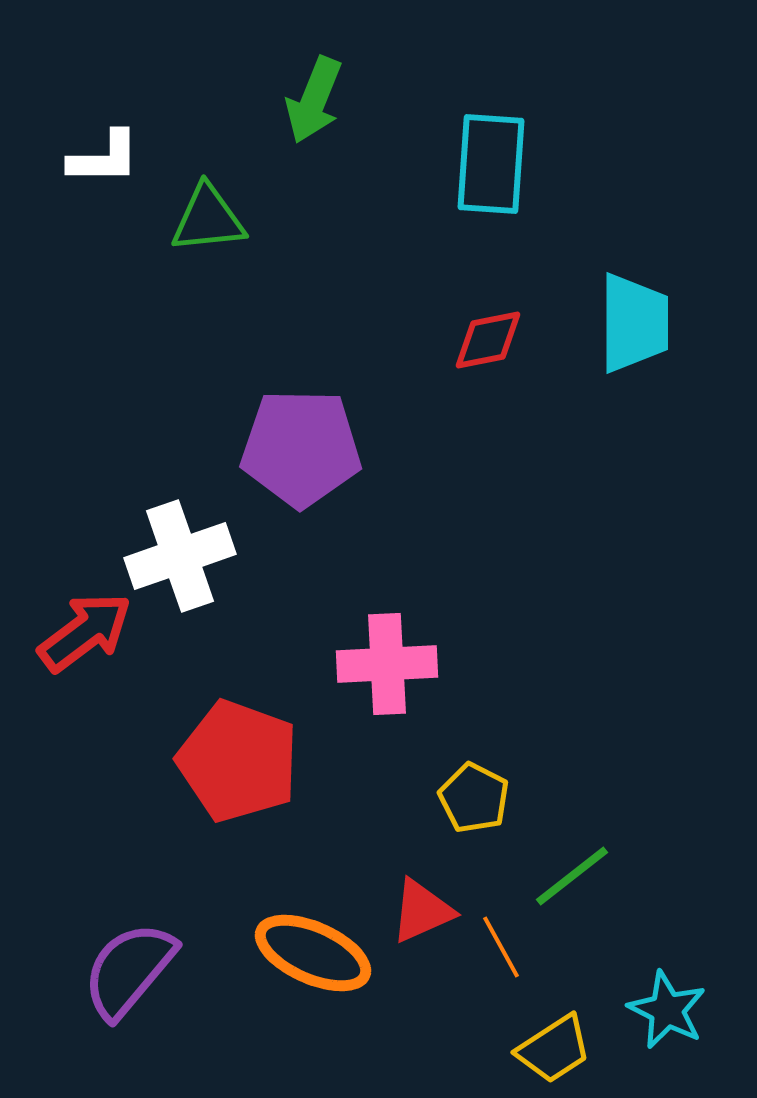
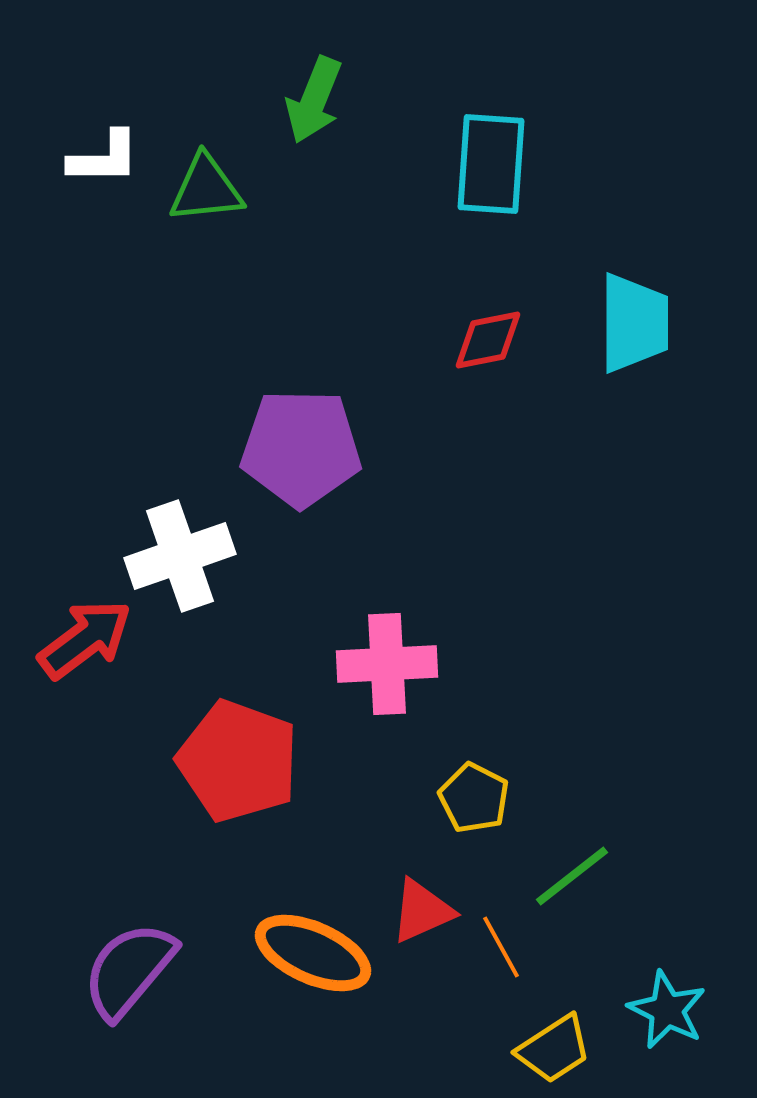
green triangle: moved 2 px left, 30 px up
red arrow: moved 7 px down
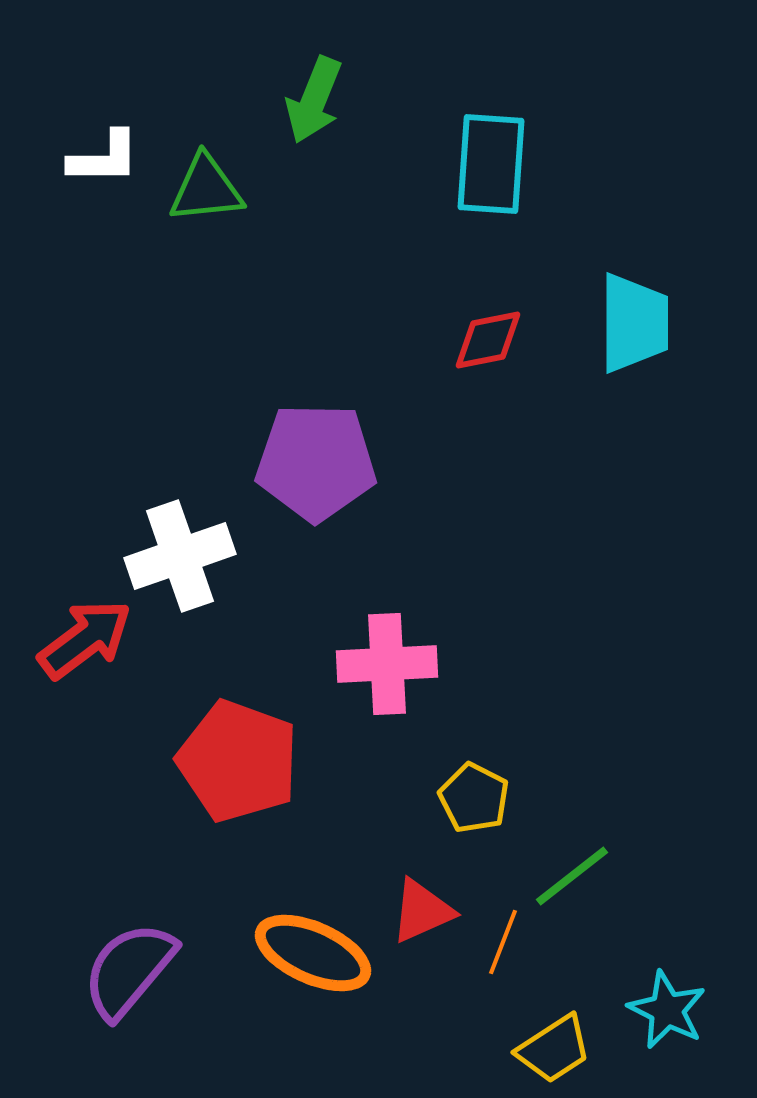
purple pentagon: moved 15 px right, 14 px down
orange line: moved 2 px right, 5 px up; rotated 50 degrees clockwise
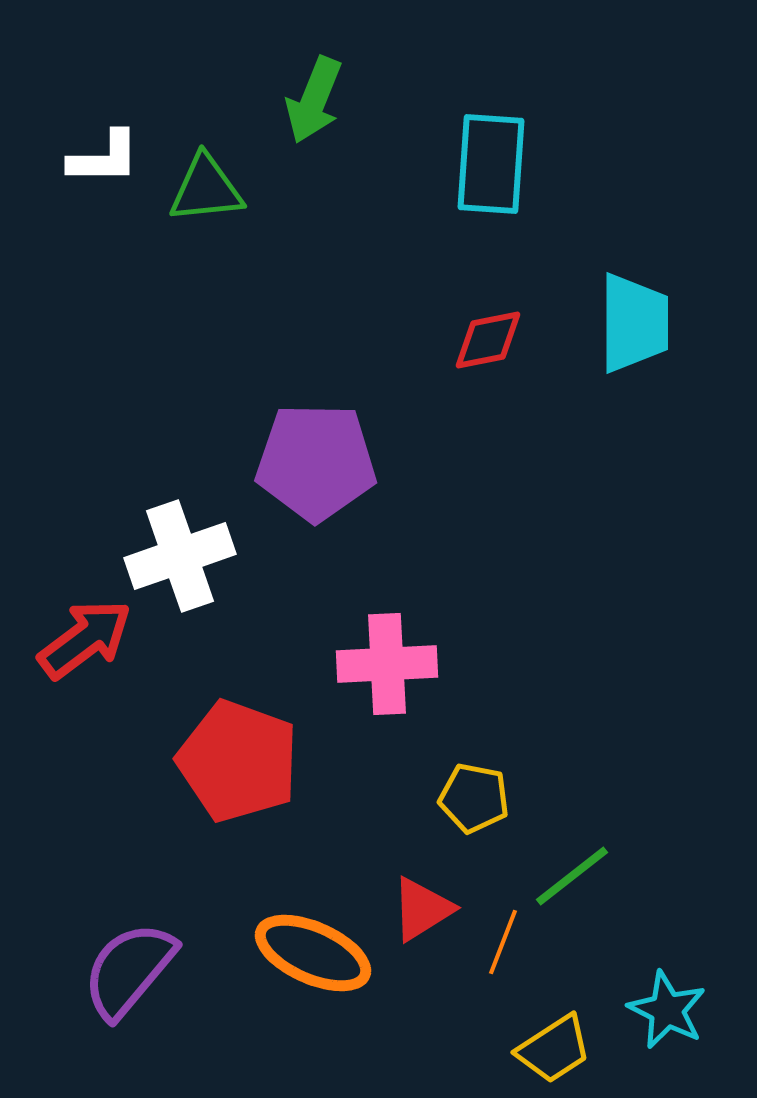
yellow pentagon: rotated 16 degrees counterclockwise
red triangle: moved 2 px up; rotated 8 degrees counterclockwise
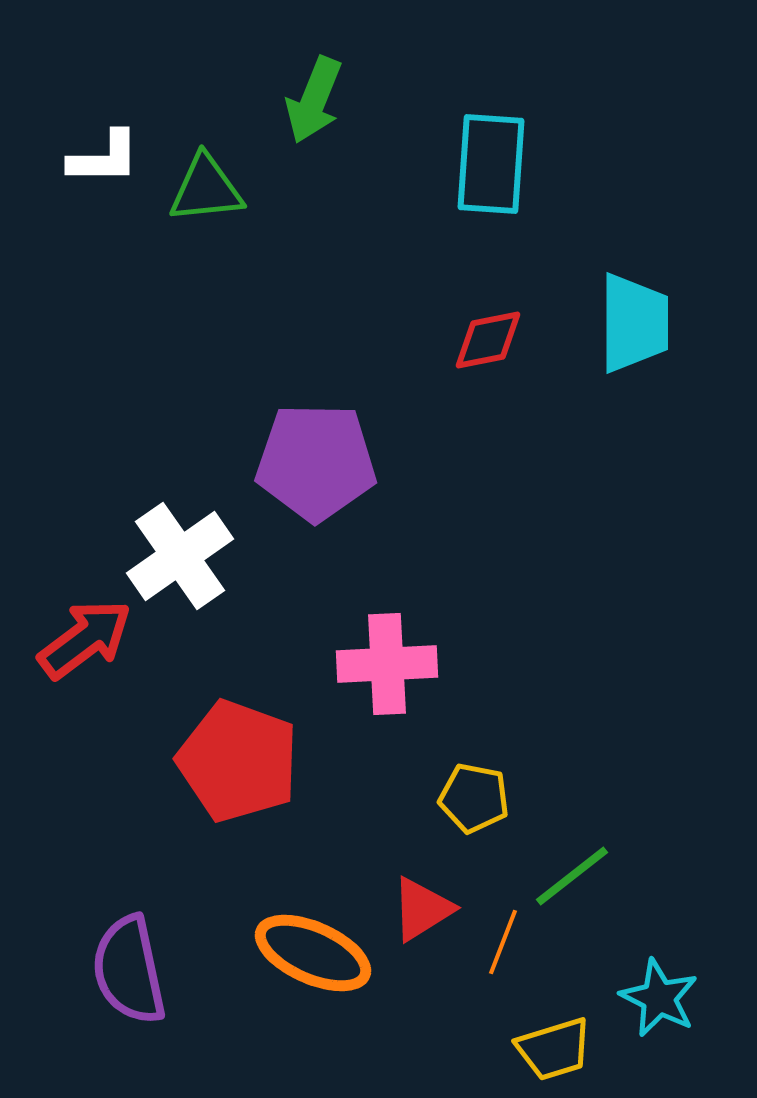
white cross: rotated 16 degrees counterclockwise
purple semicircle: rotated 52 degrees counterclockwise
cyan star: moved 8 px left, 12 px up
yellow trapezoid: rotated 16 degrees clockwise
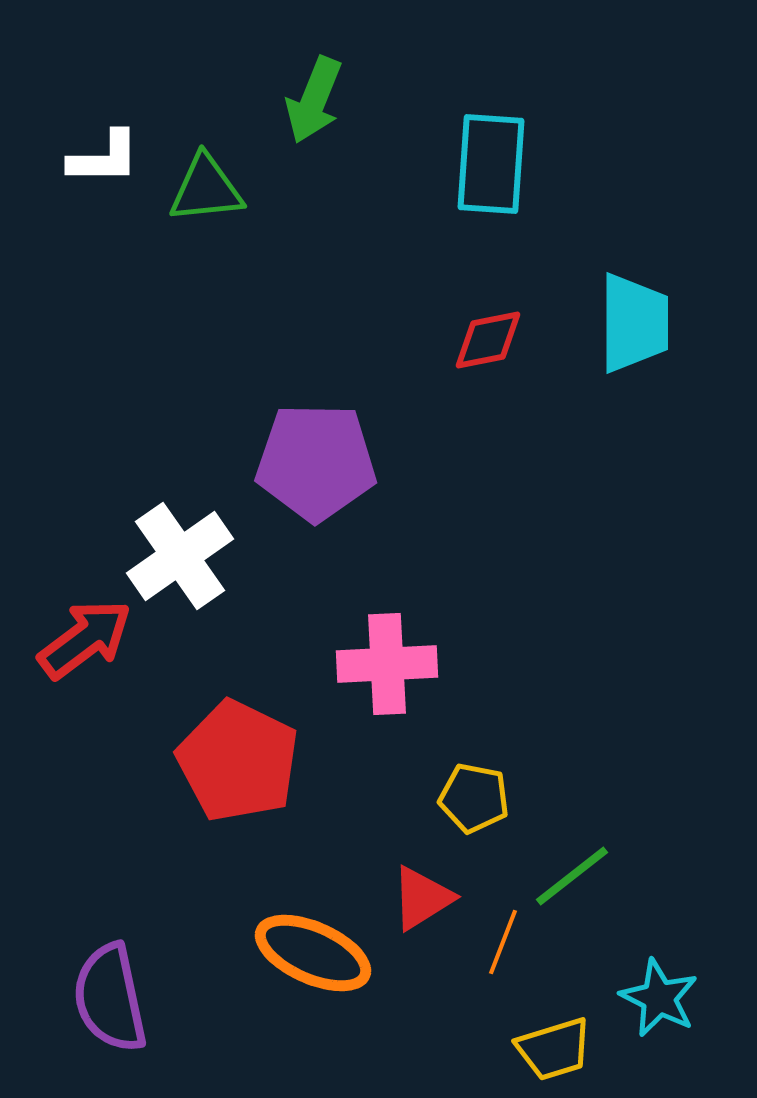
red pentagon: rotated 6 degrees clockwise
red triangle: moved 11 px up
purple semicircle: moved 19 px left, 28 px down
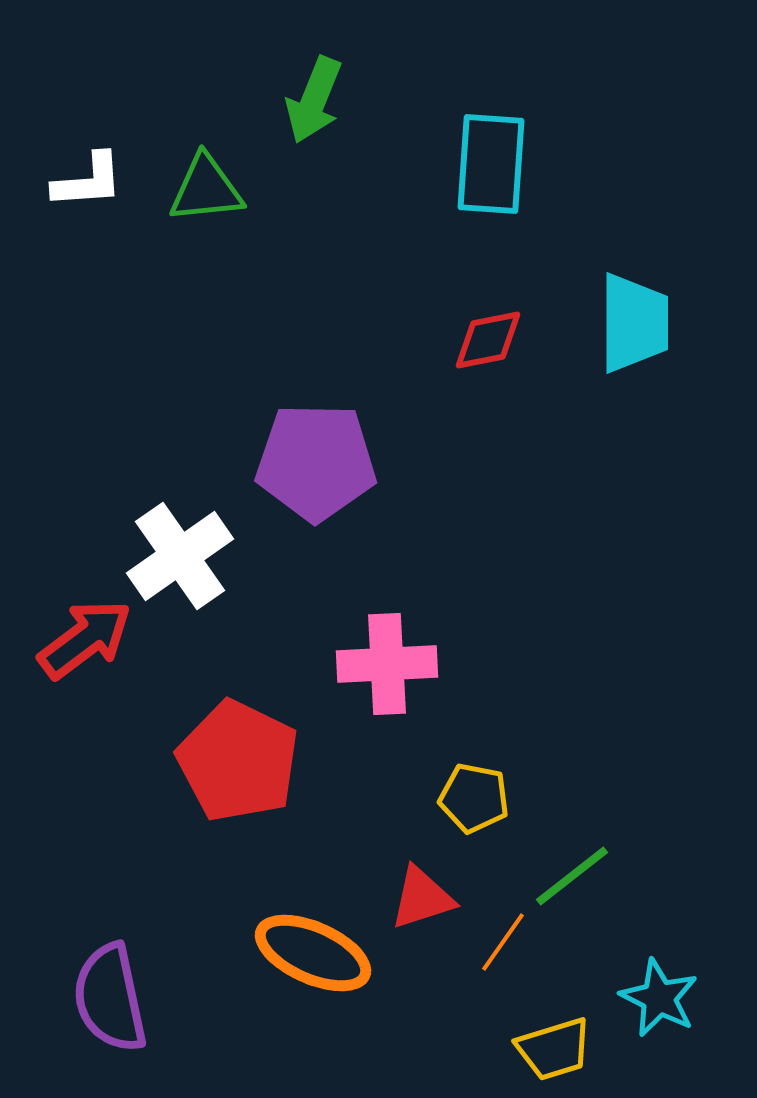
white L-shape: moved 16 px left, 23 px down; rotated 4 degrees counterclockwise
red triangle: rotated 14 degrees clockwise
orange line: rotated 14 degrees clockwise
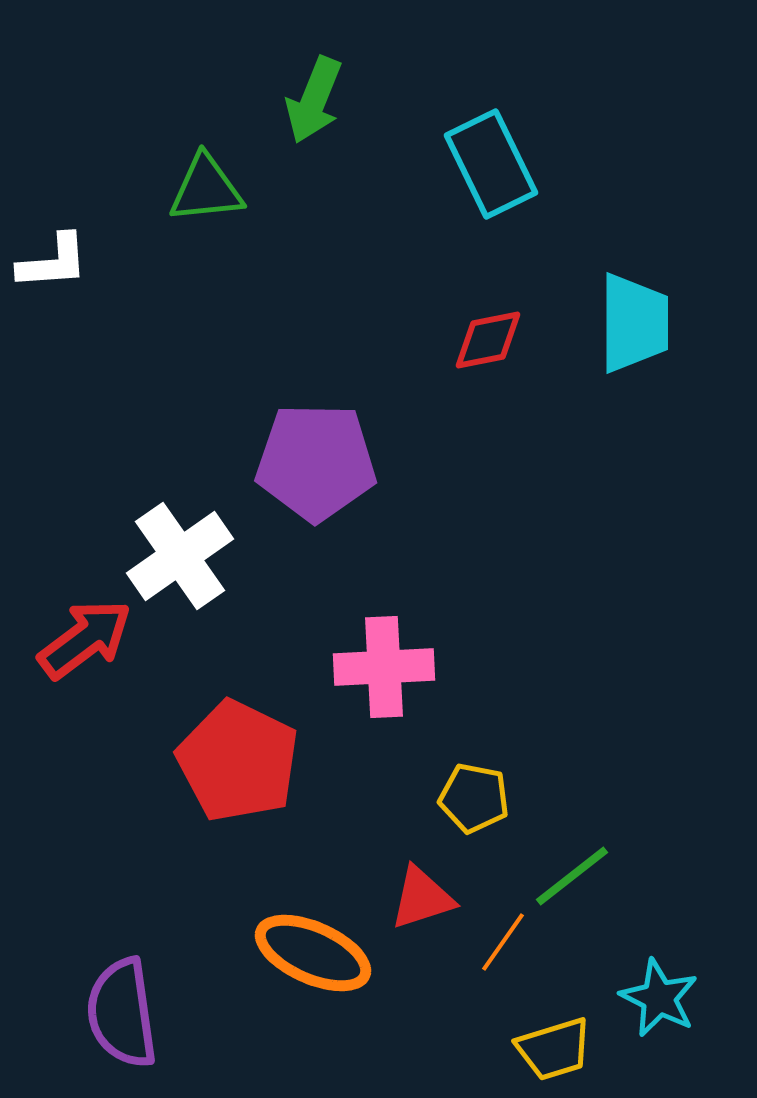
cyan rectangle: rotated 30 degrees counterclockwise
white L-shape: moved 35 px left, 81 px down
pink cross: moved 3 px left, 3 px down
purple semicircle: moved 12 px right, 15 px down; rotated 4 degrees clockwise
